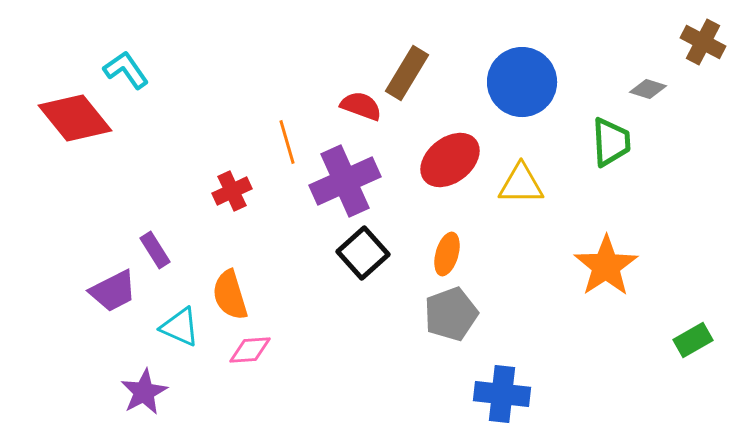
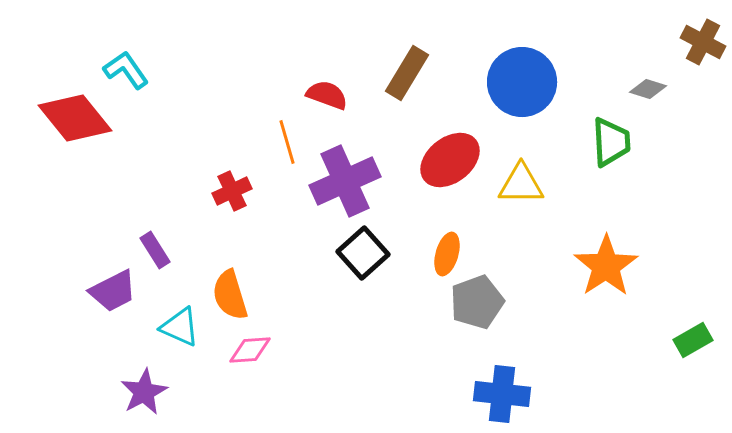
red semicircle: moved 34 px left, 11 px up
gray pentagon: moved 26 px right, 12 px up
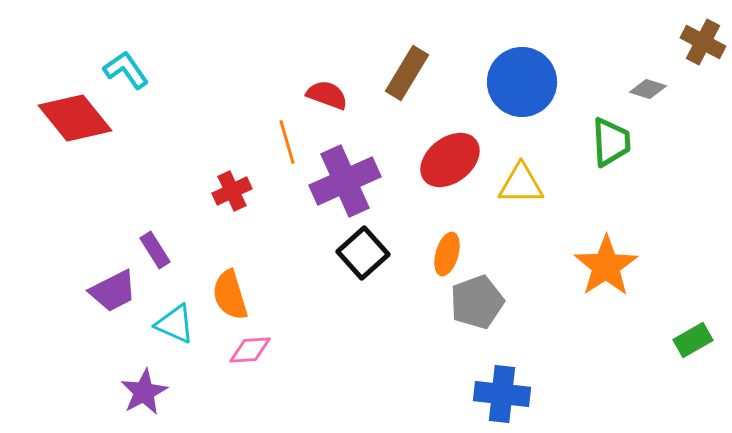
cyan triangle: moved 5 px left, 3 px up
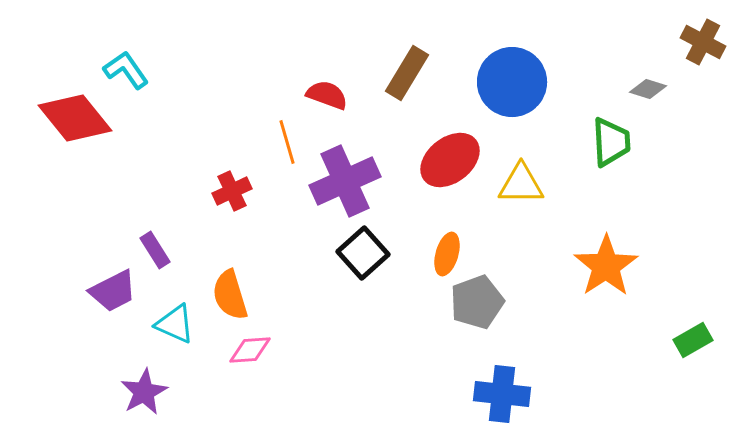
blue circle: moved 10 px left
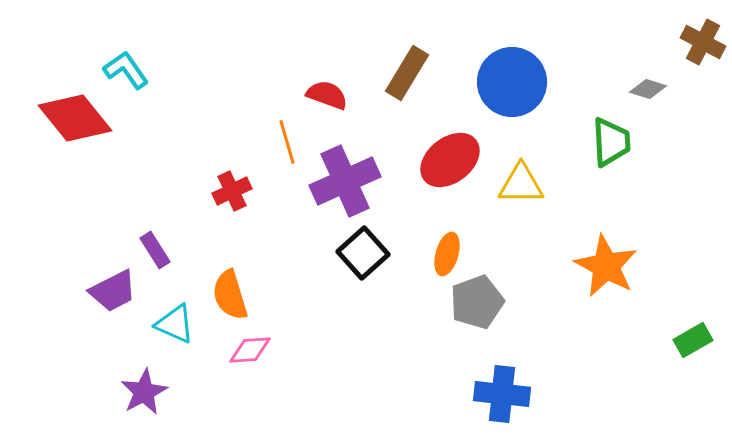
orange star: rotated 10 degrees counterclockwise
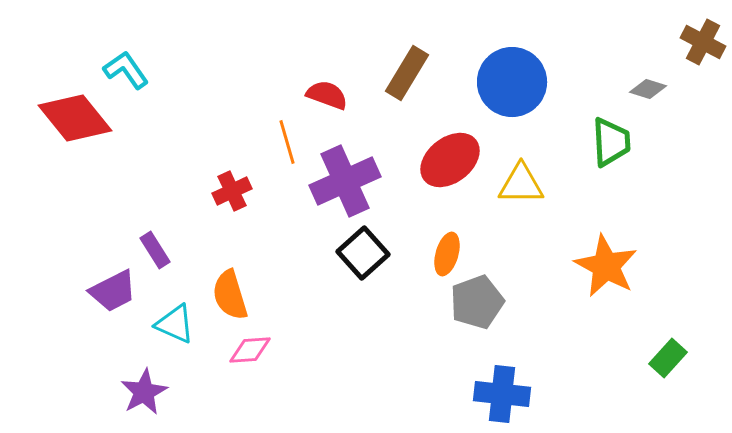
green rectangle: moved 25 px left, 18 px down; rotated 18 degrees counterclockwise
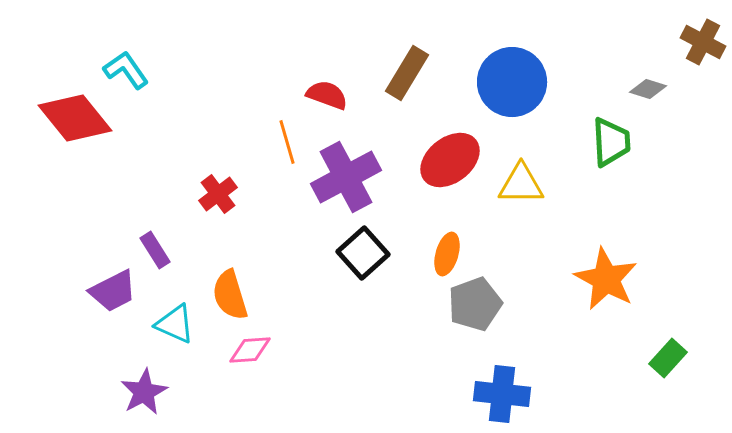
purple cross: moved 1 px right, 4 px up; rotated 4 degrees counterclockwise
red cross: moved 14 px left, 3 px down; rotated 12 degrees counterclockwise
orange star: moved 13 px down
gray pentagon: moved 2 px left, 2 px down
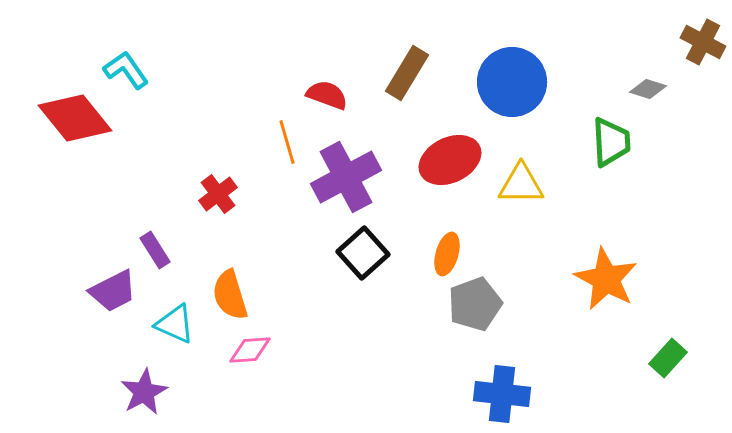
red ellipse: rotated 12 degrees clockwise
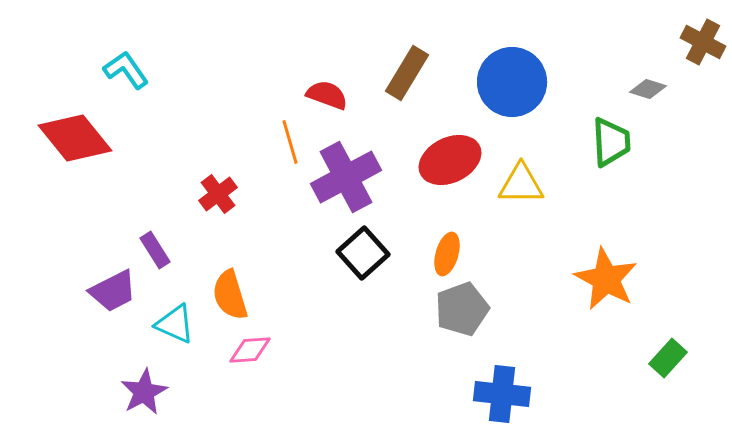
red diamond: moved 20 px down
orange line: moved 3 px right
gray pentagon: moved 13 px left, 5 px down
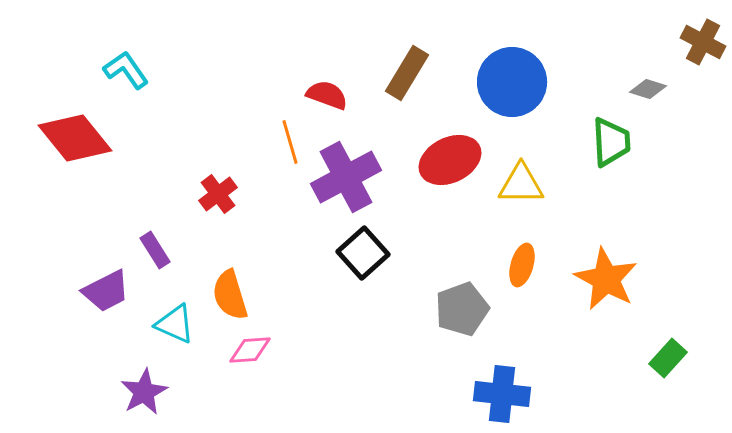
orange ellipse: moved 75 px right, 11 px down
purple trapezoid: moved 7 px left
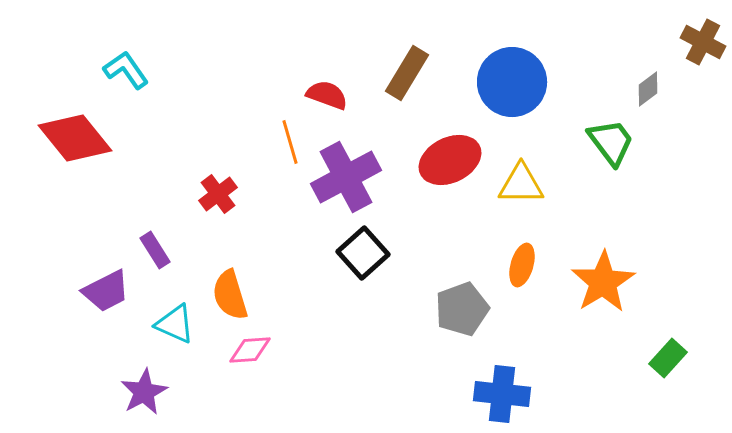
gray diamond: rotated 54 degrees counterclockwise
green trapezoid: rotated 34 degrees counterclockwise
orange star: moved 3 px left, 3 px down; rotated 12 degrees clockwise
